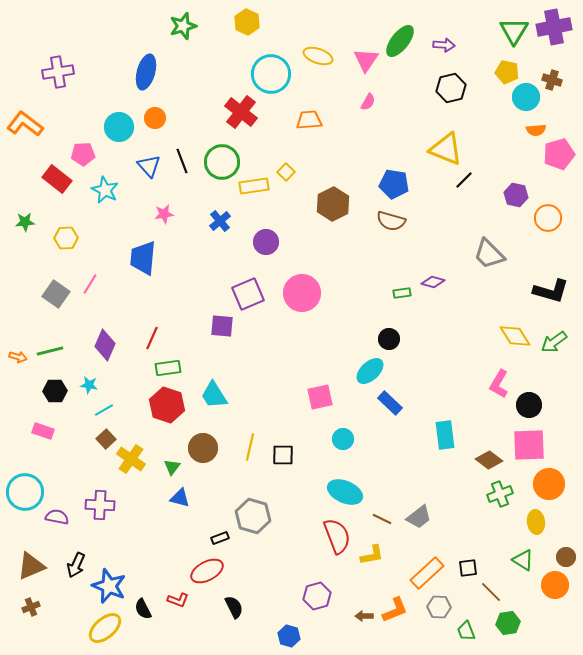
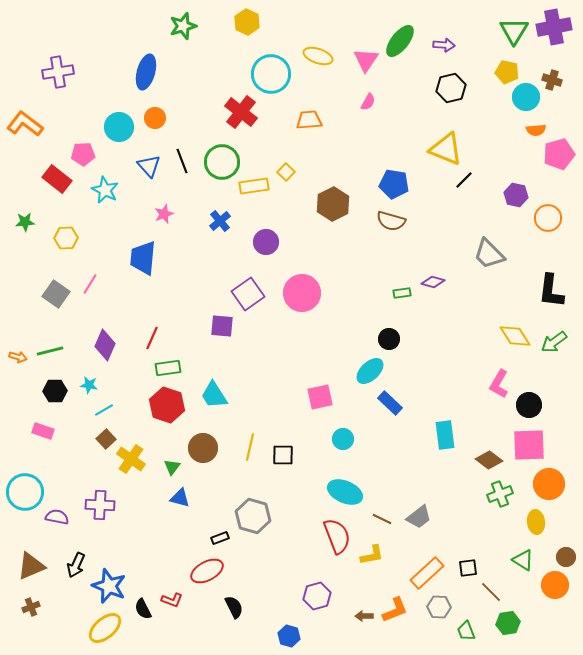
pink star at (164, 214): rotated 12 degrees counterclockwise
black L-shape at (551, 291): rotated 81 degrees clockwise
purple square at (248, 294): rotated 12 degrees counterclockwise
red L-shape at (178, 600): moved 6 px left
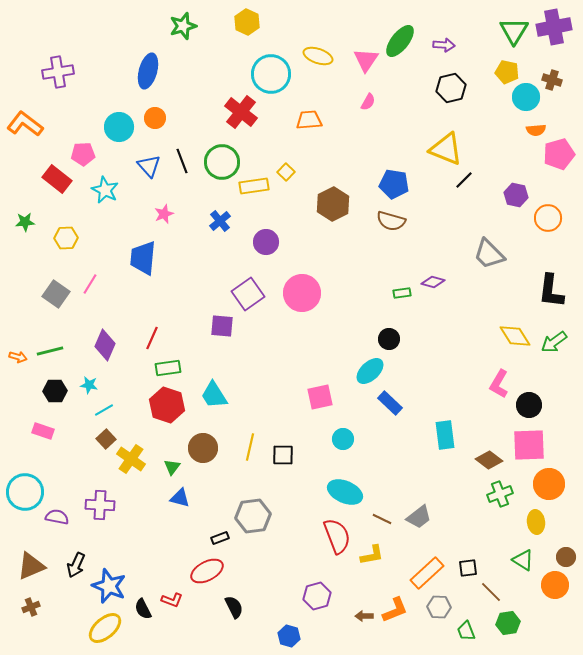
blue ellipse at (146, 72): moved 2 px right, 1 px up
gray hexagon at (253, 516): rotated 24 degrees counterclockwise
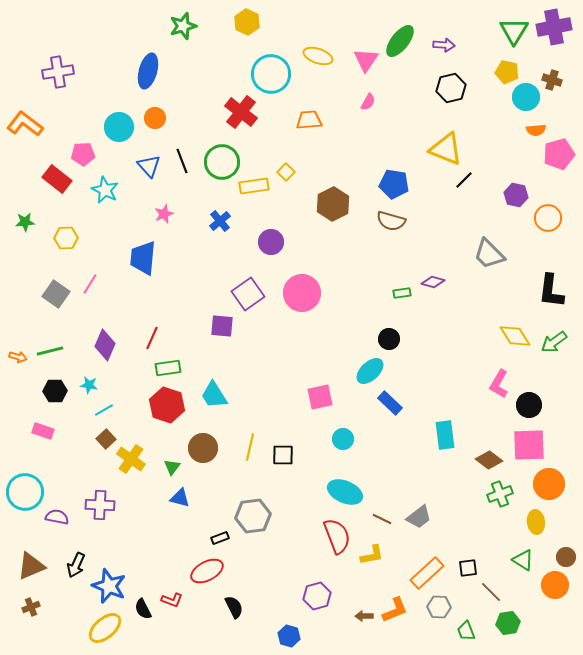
purple circle at (266, 242): moved 5 px right
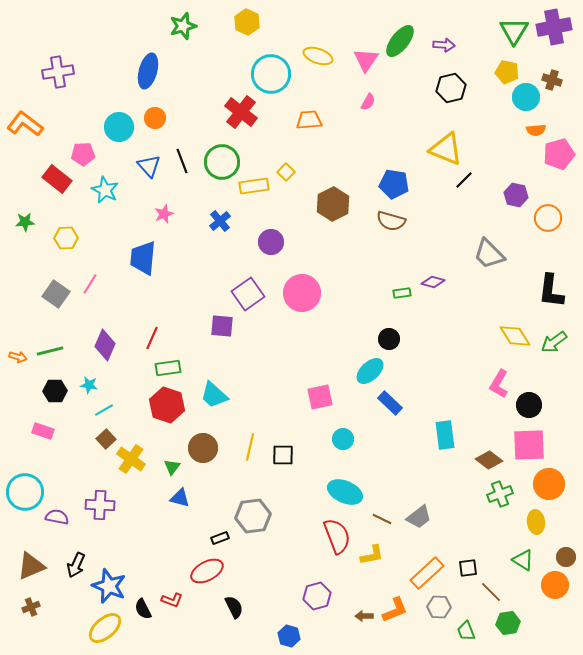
cyan trapezoid at (214, 395): rotated 16 degrees counterclockwise
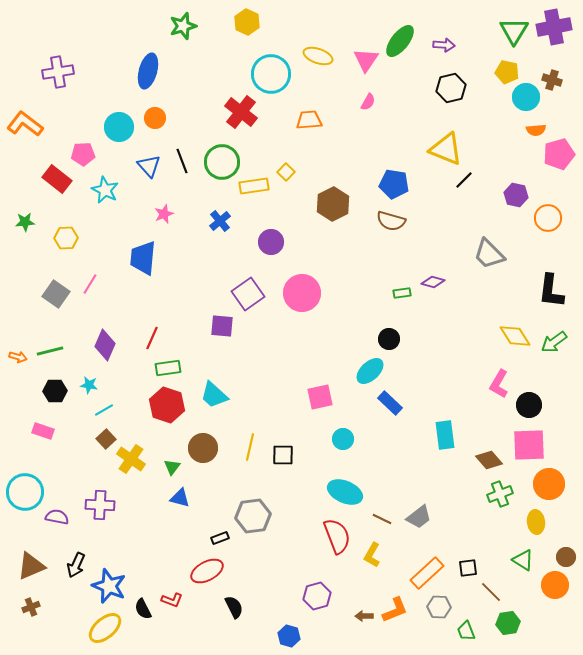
brown diamond at (489, 460): rotated 12 degrees clockwise
yellow L-shape at (372, 555): rotated 130 degrees clockwise
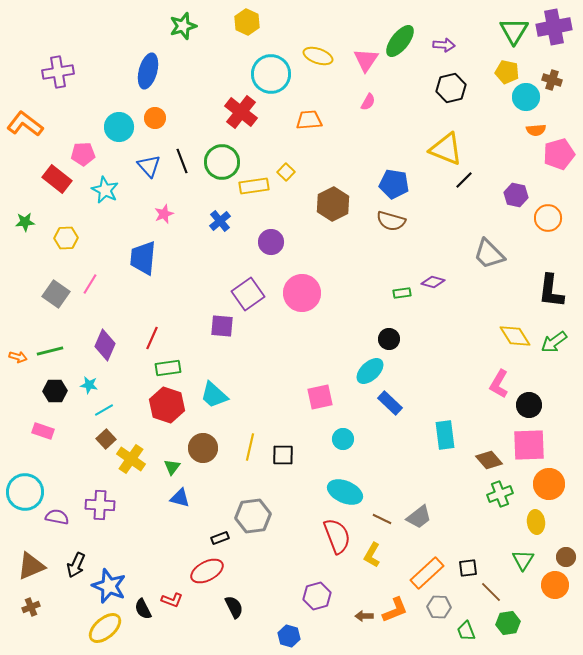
green triangle at (523, 560): rotated 30 degrees clockwise
